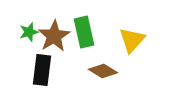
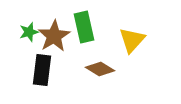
green rectangle: moved 5 px up
brown diamond: moved 3 px left, 2 px up
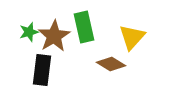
yellow triangle: moved 3 px up
brown diamond: moved 11 px right, 5 px up
